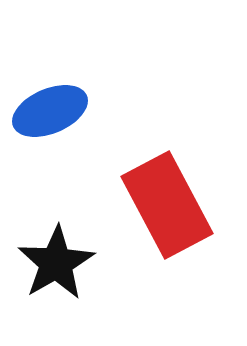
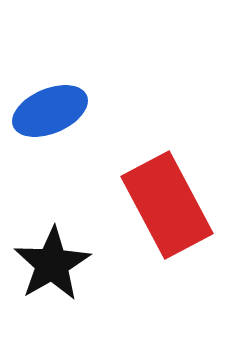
black star: moved 4 px left, 1 px down
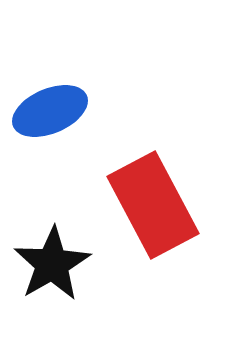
red rectangle: moved 14 px left
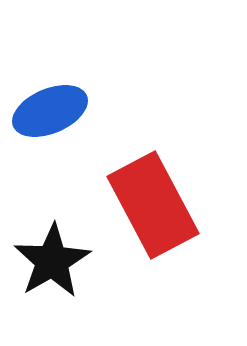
black star: moved 3 px up
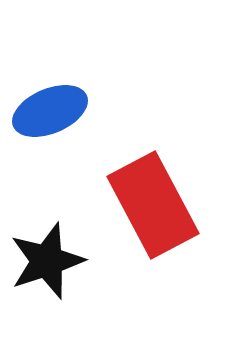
black star: moved 5 px left; rotated 12 degrees clockwise
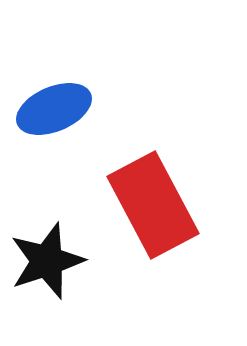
blue ellipse: moved 4 px right, 2 px up
